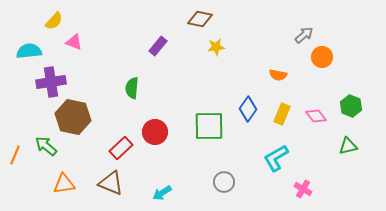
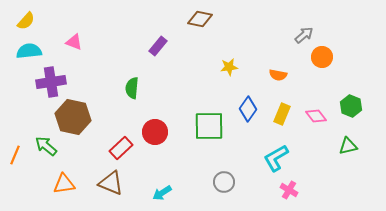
yellow semicircle: moved 28 px left
yellow star: moved 13 px right, 20 px down
pink cross: moved 14 px left, 1 px down
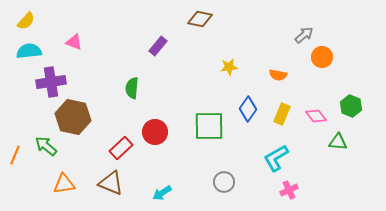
green triangle: moved 10 px left, 4 px up; rotated 18 degrees clockwise
pink cross: rotated 36 degrees clockwise
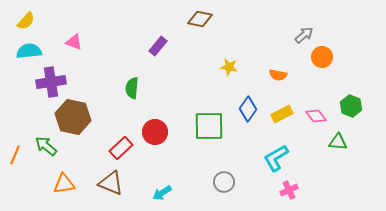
yellow star: rotated 18 degrees clockwise
yellow rectangle: rotated 40 degrees clockwise
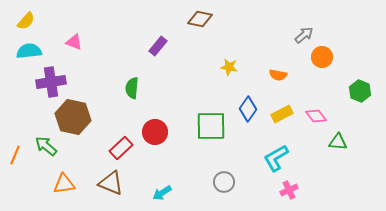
green hexagon: moved 9 px right, 15 px up
green square: moved 2 px right
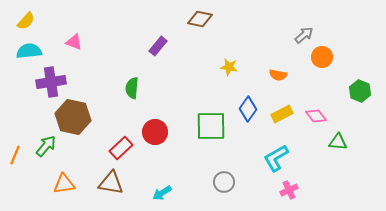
green arrow: rotated 90 degrees clockwise
brown triangle: rotated 12 degrees counterclockwise
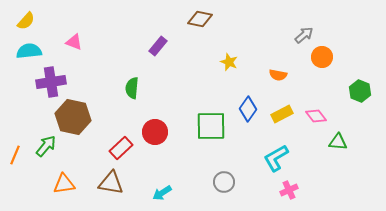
yellow star: moved 5 px up; rotated 12 degrees clockwise
